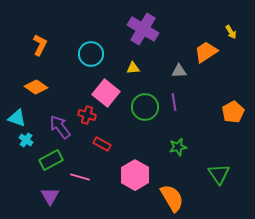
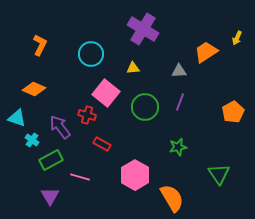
yellow arrow: moved 6 px right, 6 px down; rotated 56 degrees clockwise
orange diamond: moved 2 px left, 2 px down; rotated 10 degrees counterclockwise
purple line: moved 6 px right; rotated 30 degrees clockwise
cyan cross: moved 6 px right
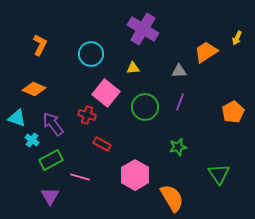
purple arrow: moved 7 px left, 3 px up
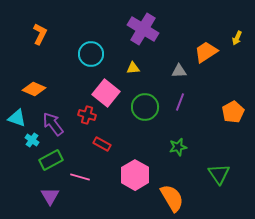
orange L-shape: moved 11 px up
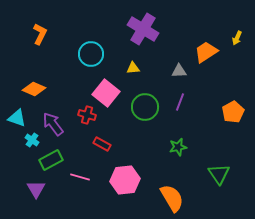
pink hexagon: moved 10 px left, 5 px down; rotated 24 degrees clockwise
purple triangle: moved 14 px left, 7 px up
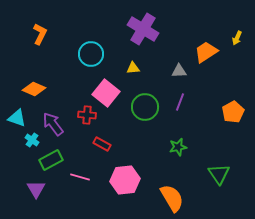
red cross: rotated 12 degrees counterclockwise
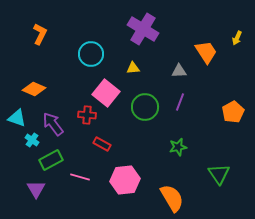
orange trapezoid: rotated 90 degrees clockwise
